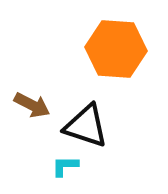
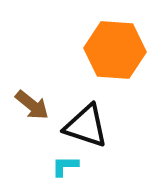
orange hexagon: moved 1 px left, 1 px down
brown arrow: rotated 12 degrees clockwise
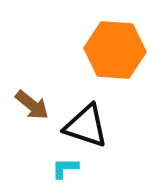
cyan L-shape: moved 2 px down
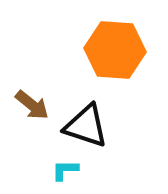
cyan L-shape: moved 2 px down
